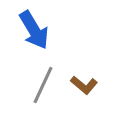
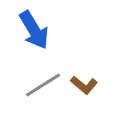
gray line: rotated 33 degrees clockwise
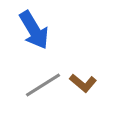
brown L-shape: moved 1 px left, 2 px up
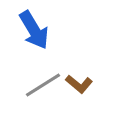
brown L-shape: moved 4 px left, 1 px down
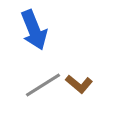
blue arrow: rotated 9 degrees clockwise
